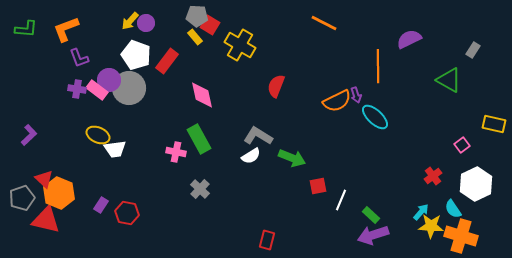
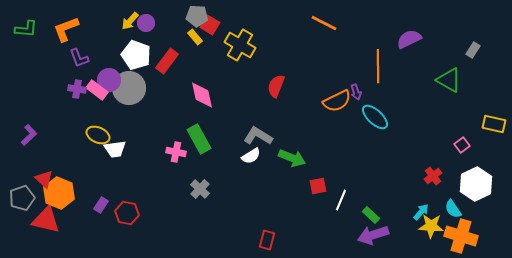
purple arrow at (356, 95): moved 3 px up
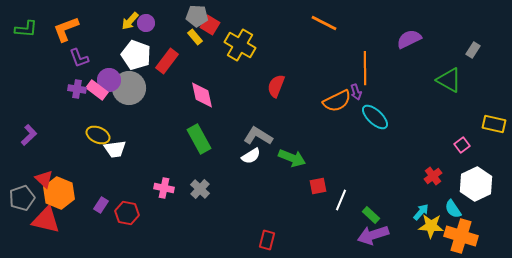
orange line at (378, 66): moved 13 px left, 2 px down
pink cross at (176, 152): moved 12 px left, 36 px down
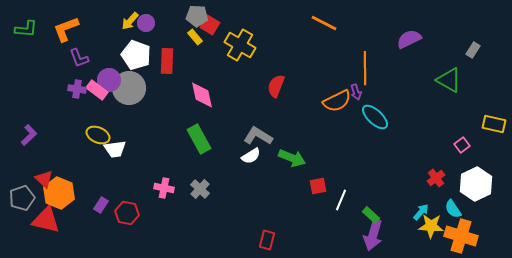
red rectangle at (167, 61): rotated 35 degrees counterclockwise
red cross at (433, 176): moved 3 px right, 2 px down
purple arrow at (373, 235): rotated 56 degrees counterclockwise
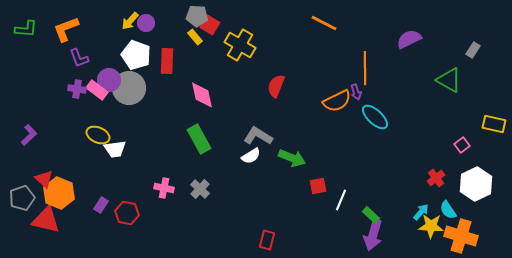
cyan semicircle at (453, 209): moved 5 px left, 1 px down
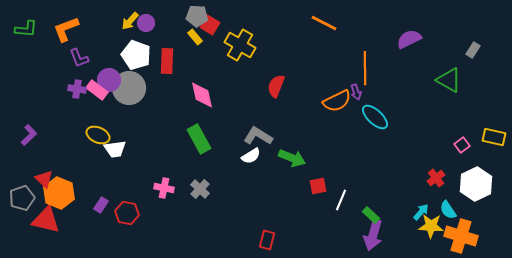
yellow rectangle at (494, 124): moved 13 px down
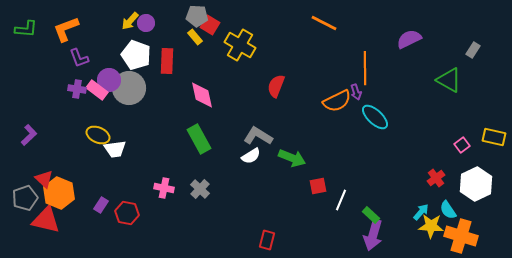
gray pentagon at (22, 198): moved 3 px right
